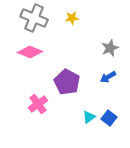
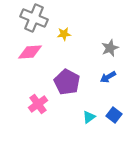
yellow star: moved 8 px left, 16 px down
pink diamond: rotated 25 degrees counterclockwise
blue square: moved 5 px right, 3 px up
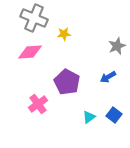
gray star: moved 7 px right, 2 px up
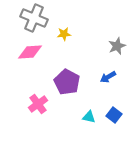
cyan triangle: rotated 48 degrees clockwise
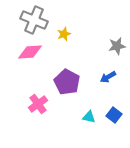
gray cross: moved 2 px down
yellow star: rotated 16 degrees counterclockwise
gray star: rotated 12 degrees clockwise
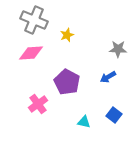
yellow star: moved 3 px right, 1 px down
gray star: moved 1 px right, 3 px down; rotated 12 degrees clockwise
pink diamond: moved 1 px right, 1 px down
cyan triangle: moved 5 px left, 5 px down
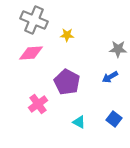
yellow star: rotated 24 degrees clockwise
blue arrow: moved 2 px right
blue square: moved 4 px down
cyan triangle: moved 5 px left; rotated 16 degrees clockwise
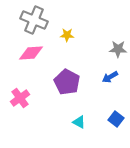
pink cross: moved 18 px left, 6 px up
blue square: moved 2 px right
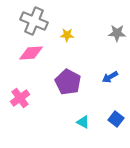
gray cross: moved 1 px down
gray star: moved 1 px left, 16 px up
purple pentagon: moved 1 px right
cyan triangle: moved 4 px right
